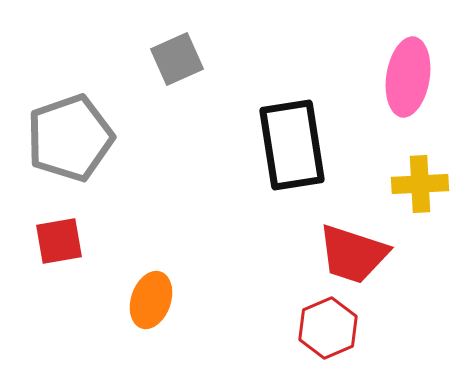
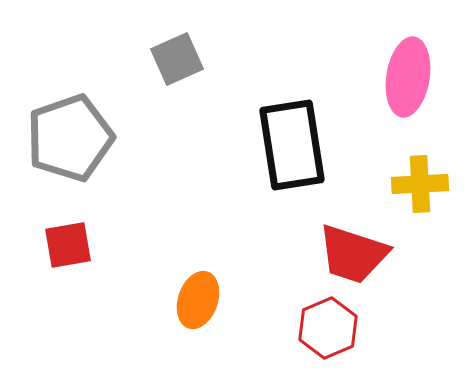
red square: moved 9 px right, 4 px down
orange ellipse: moved 47 px right
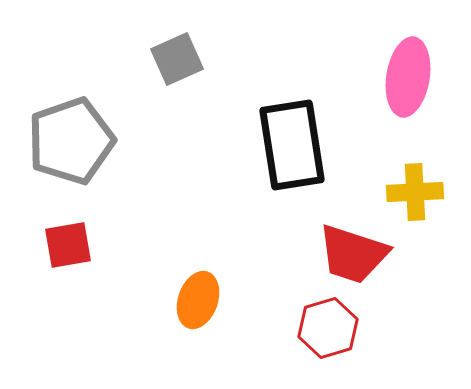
gray pentagon: moved 1 px right, 3 px down
yellow cross: moved 5 px left, 8 px down
red hexagon: rotated 6 degrees clockwise
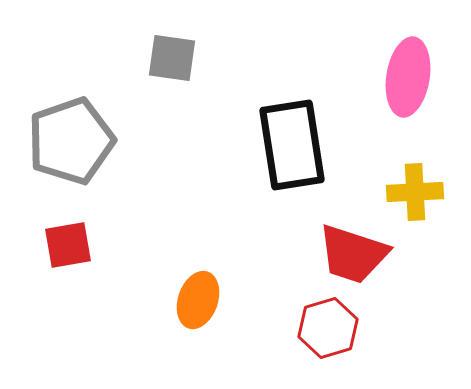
gray square: moved 5 px left, 1 px up; rotated 32 degrees clockwise
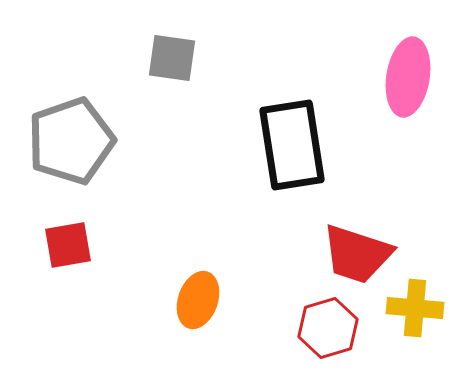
yellow cross: moved 116 px down; rotated 8 degrees clockwise
red trapezoid: moved 4 px right
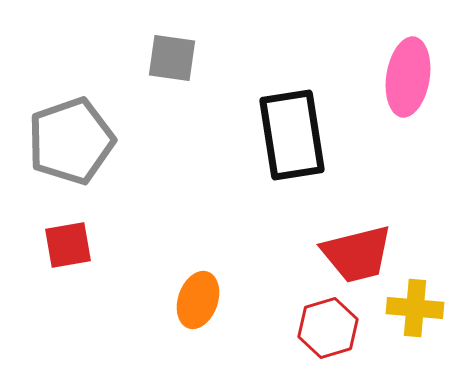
black rectangle: moved 10 px up
red trapezoid: rotated 32 degrees counterclockwise
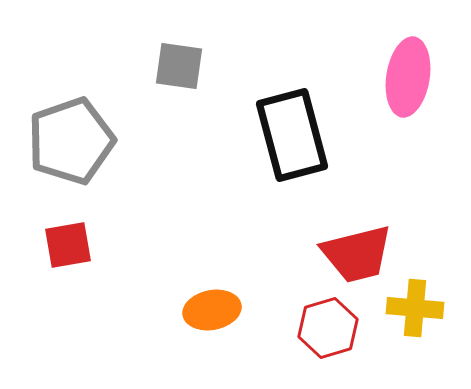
gray square: moved 7 px right, 8 px down
black rectangle: rotated 6 degrees counterclockwise
orange ellipse: moved 14 px right, 10 px down; rotated 60 degrees clockwise
